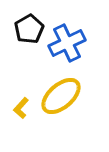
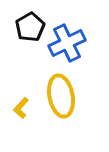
black pentagon: moved 1 px right, 2 px up
yellow ellipse: rotated 60 degrees counterclockwise
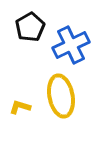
blue cross: moved 4 px right, 2 px down
yellow L-shape: moved 1 px left, 1 px up; rotated 65 degrees clockwise
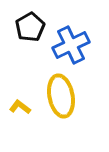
yellow L-shape: rotated 20 degrees clockwise
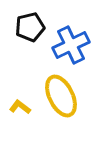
black pentagon: rotated 16 degrees clockwise
yellow ellipse: rotated 15 degrees counterclockwise
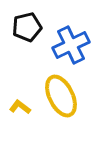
black pentagon: moved 3 px left
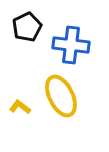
black pentagon: rotated 12 degrees counterclockwise
blue cross: rotated 33 degrees clockwise
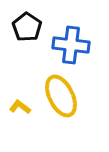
black pentagon: rotated 12 degrees counterclockwise
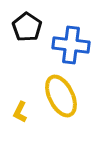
yellow L-shape: moved 5 px down; rotated 100 degrees counterclockwise
